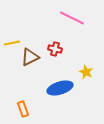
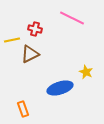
yellow line: moved 3 px up
red cross: moved 20 px left, 20 px up
brown triangle: moved 3 px up
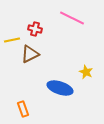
blue ellipse: rotated 35 degrees clockwise
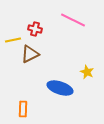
pink line: moved 1 px right, 2 px down
yellow line: moved 1 px right
yellow star: moved 1 px right
orange rectangle: rotated 21 degrees clockwise
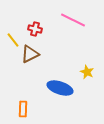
yellow line: rotated 63 degrees clockwise
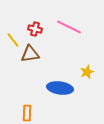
pink line: moved 4 px left, 7 px down
brown triangle: rotated 18 degrees clockwise
yellow star: rotated 24 degrees clockwise
blue ellipse: rotated 10 degrees counterclockwise
orange rectangle: moved 4 px right, 4 px down
